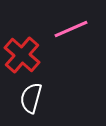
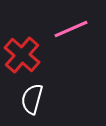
white semicircle: moved 1 px right, 1 px down
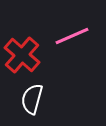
pink line: moved 1 px right, 7 px down
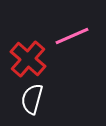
red cross: moved 6 px right, 4 px down
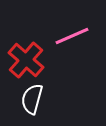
red cross: moved 2 px left, 1 px down
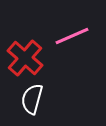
red cross: moved 1 px left, 2 px up
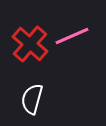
red cross: moved 5 px right, 14 px up
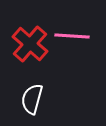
pink line: rotated 28 degrees clockwise
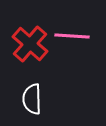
white semicircle: rotated 16 degrees counterclockwise
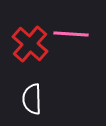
pink line: moved 1 px left, 2 px up
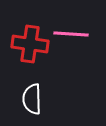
red cross: rotated 33 degrees counterclockwise
